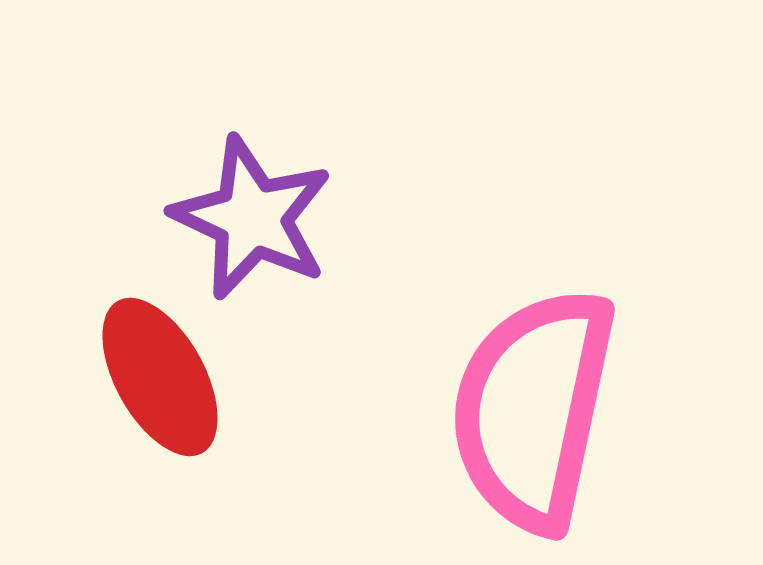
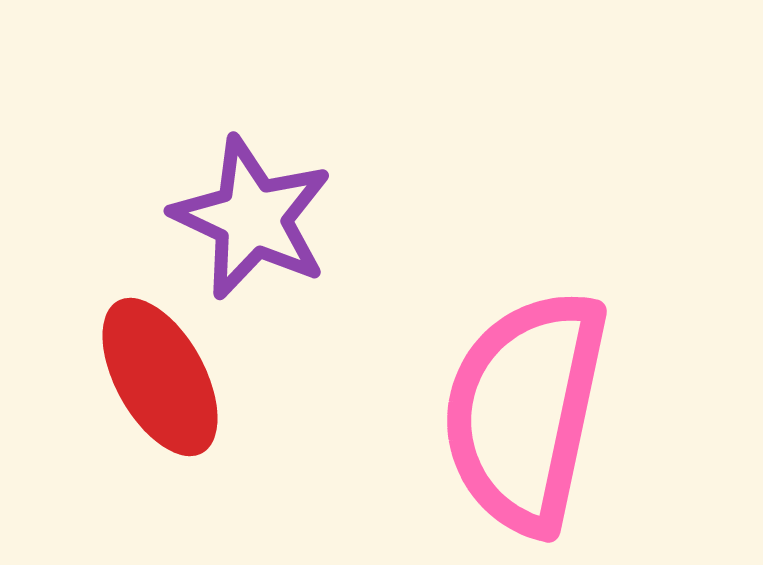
pink semicircle: moved 8 px left, 2 px down
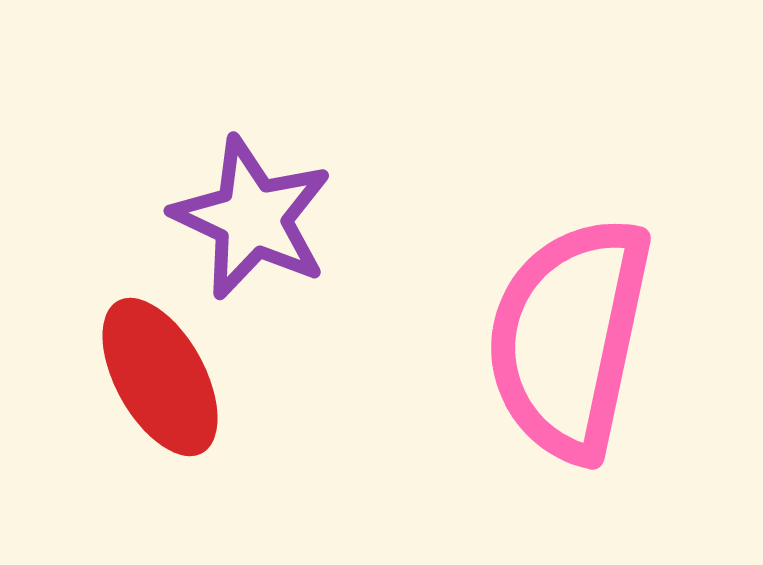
pink semicircle: moved 44 px right, 73 px up
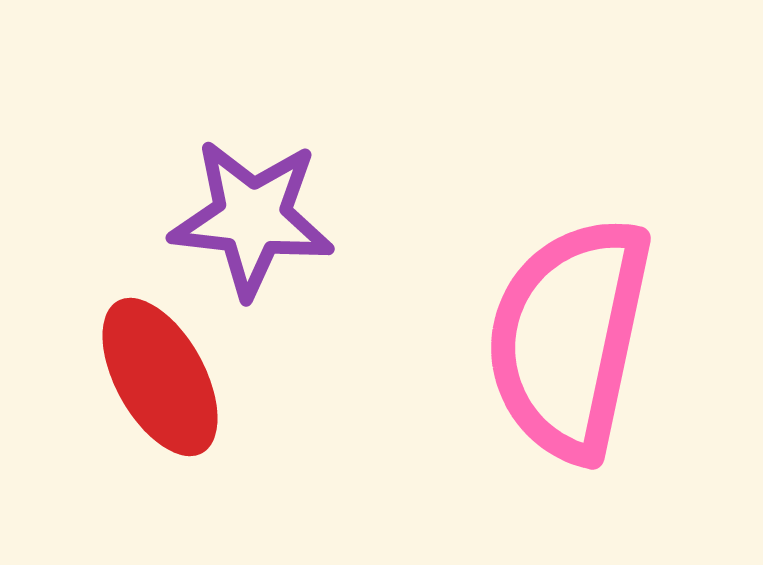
purple star: rotated 19 degrees counterclockwise
